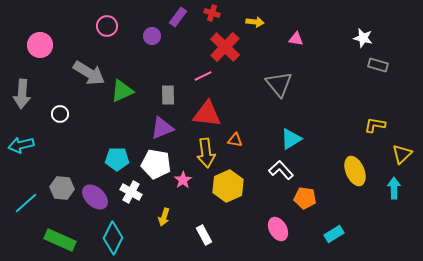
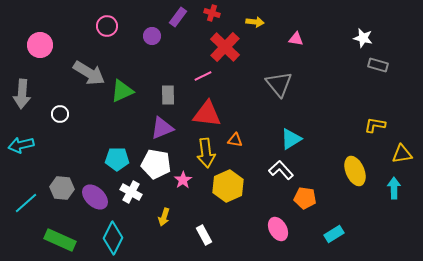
yellow triangle at (402, 154): rotated 35 degrees clockwise
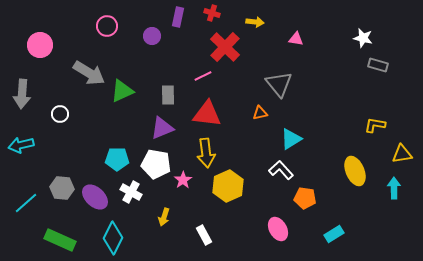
purple rectangle at (178, 17): rotated 24 degrees counterclockwise
orange triangle at (235, 140): moved 25 px right, 27 px up; rotated 21 degrees counterclockwise
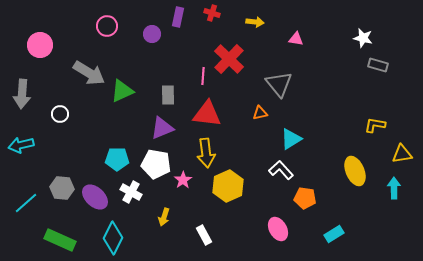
purple circle at (152, 36): moved 2 px up
red cross at (225, 47): moved 4 px right, 12 px down
pink line at (203, 76): rotated 60 degrees counterclockwise
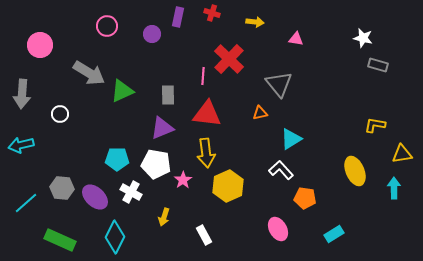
cyan diamond at (113, 238): moved 2 px right, 1 px up
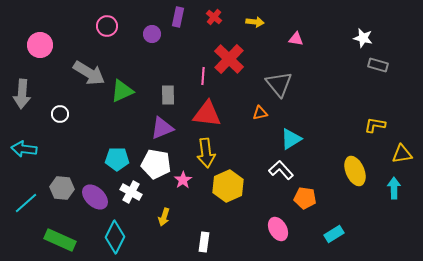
red cross at (212, 13): moved 2 px right, 4 px down; rotated 21 degrees clockwise
cyan arrow at (21, 145): moved 3 px right, 4 px down; rotated 20 degrees clockwise
white rectangle at (204, 235): moved 7 px down; rotated 36 degrees clockwise
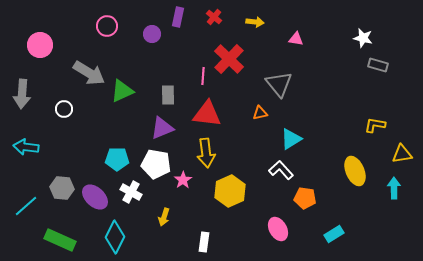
white circle at (60, 114): moved 4 px right, 5 px up
cyan arrow at (24, 149): moved 2 px right, 2 px up
yellow hexagon at (228, 186): moved 2 px right, 5 px down
cyan line at (26, 203): moved 3 px down
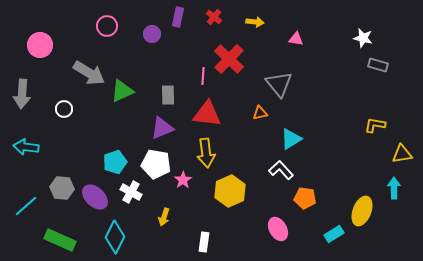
cyan pentagon at (117, 159): moved 2 px left, 3 px down; rotated 20 degrees counterclockwise
yellow ellipse at (355, 171): moved 7 px right, 40 px down; rotated 44 degrees clockwise
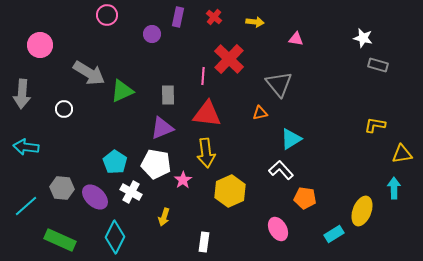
pink circle at (107, 26): moved 11 px up
cyan pentagon at (115, 162): rotated 20 degrees counterclockwise
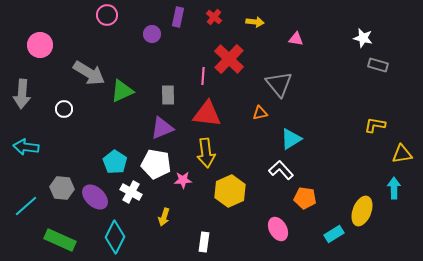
pink star at (183, 180): rotated 30 degrees clockwise
